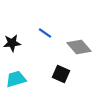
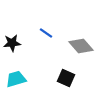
blue line: moved 1 px right
gray diamond: moved 2 px right, 1 px up
black square: moved 5 px right, 4 px down
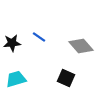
blue line: moved 7 px left, 4 px down
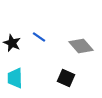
black star: rotated 30 degrees clockwise
cyan trapezoid: moved 1 px left, 1 px up; rotated 75 degrees counterclockwise
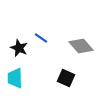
blue line: moved 2 px right, 1 px down
black star: moved 7 px right, 5 px down
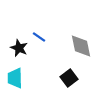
blue line: moved 2 px left, 1 px up
gray diamond: rotated 30 degrees clockwise
black square: moved 3 px right; rotated 30 degrees clockwise
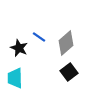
gray diamond: moved 15 px left, 3 px up; rotated 60 degrees clockwise
black square: moved 6 px up
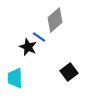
gray diamond: moved 11 px left, 23 px up
black star: moved 9 px right, 1 px up
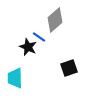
black square: moved 4 px up; rotated 18 degrees clockwise
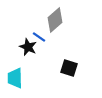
black square: rotated 36 degrees clockwise
